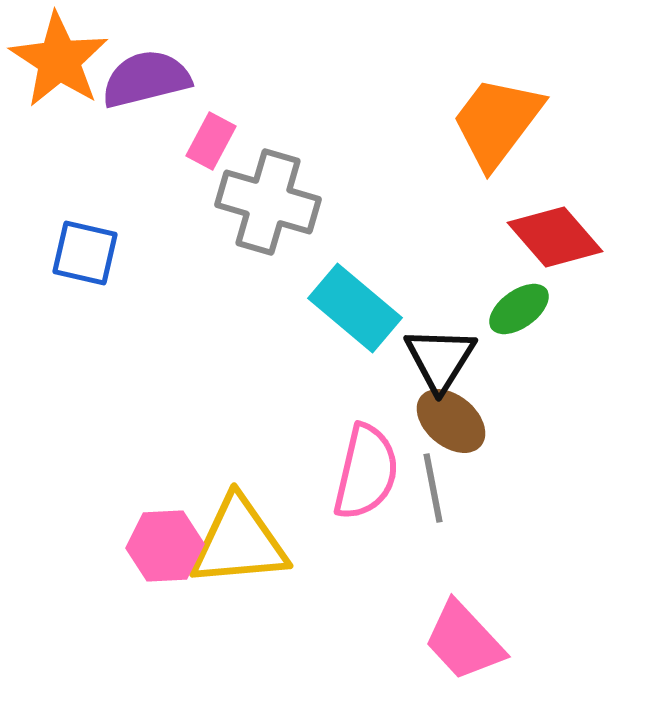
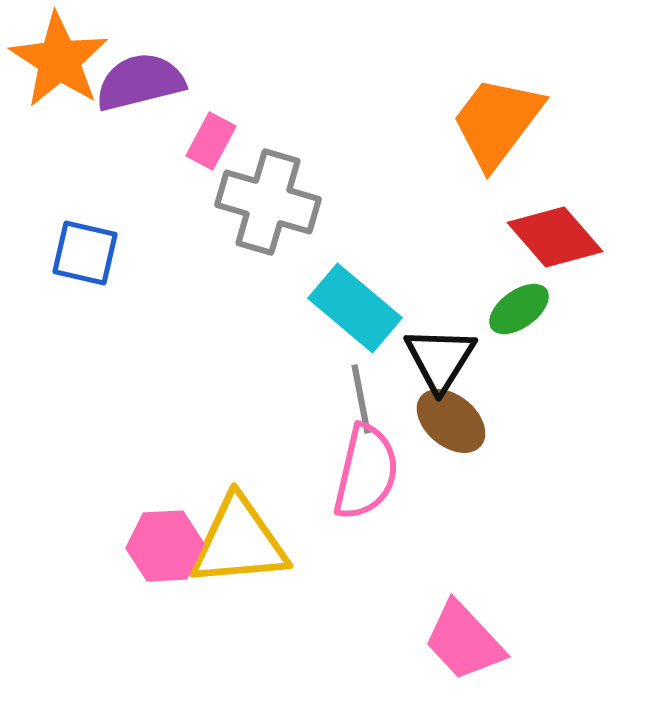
purple semicircle: moved 6 px left, 3 px down
gray line: moved 72 px left, 89 px up
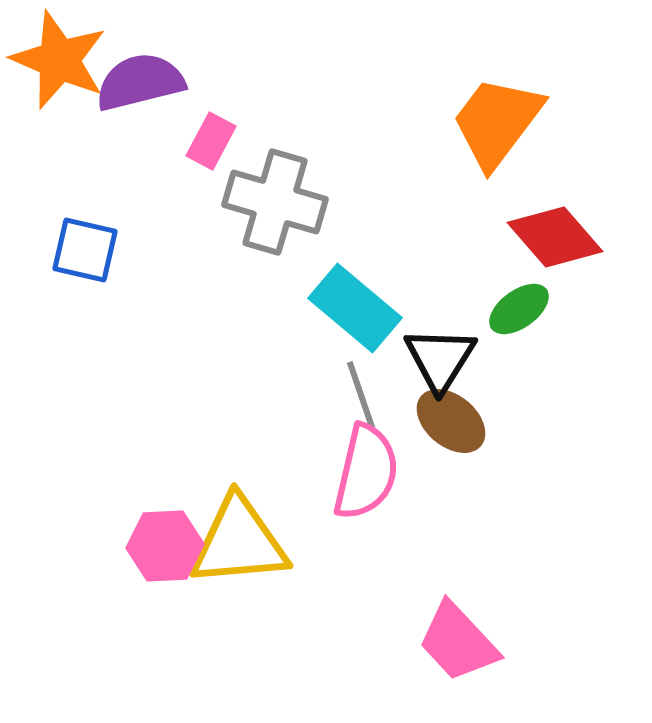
orange star: rotated 10 degrees counterclockwise
gray cross: moved 7 px right
blue square: moved 3 px up
gray line: moved 4 px up; rotated 8 degrees counterclockwise
pink trapezoid: moved 6 px left, 1 px down
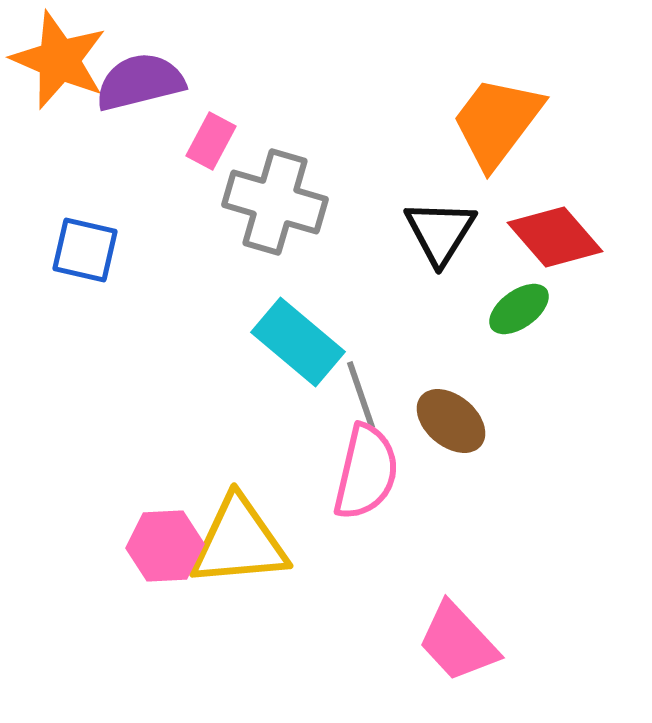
cyan rectangle: moved 57 px left, 34 px down
black triangle: moved 127 px up
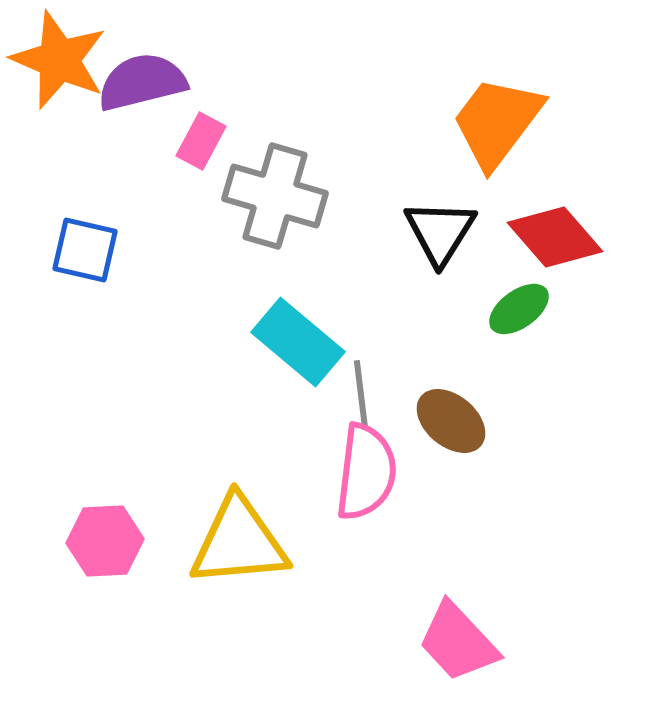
purple semicircle: moved 2 px right
pink rectangle: moved 10 px left
gray cross: moved 6 px up
gray line: rotated 12 degrees clockwise
pink semicircle: rotated 6 degrees counterclockwise
pink hexagon: moved 60 px left, 5 px up
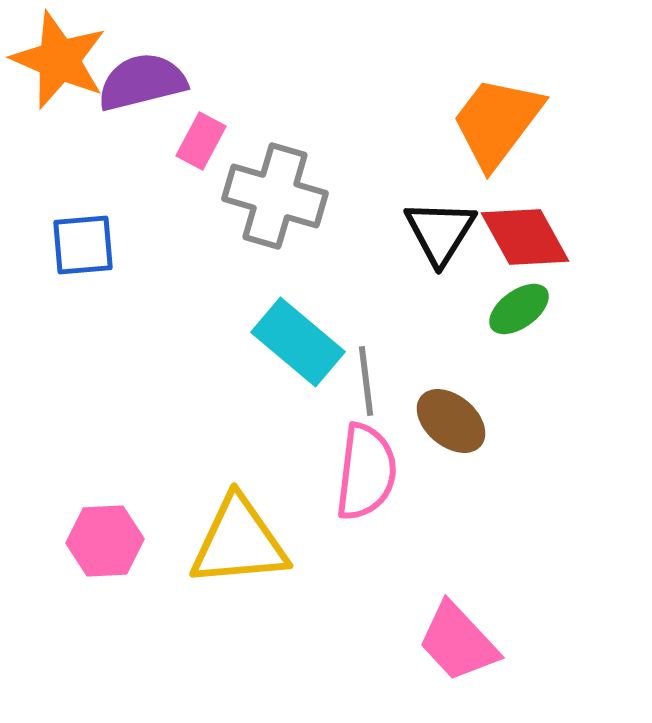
red diamond: moved 30 px left; rotated 12 degrees clockwise
blue square: moved 2 px left, 5 px up; rotated 18 degrees counterclockwise
gray line: moved 5 px right, 14 px up
